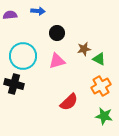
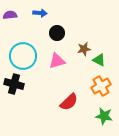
blue arrow: moved 2 px right, 2 px down
green triangle: moved 1 px down
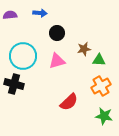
green triangle: rotated 24 degrees counterclockwise
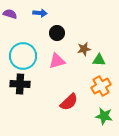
purple semicircle: moved 1 px up; rotated 24 degrees clockwise
black cross: moved 6 px right; rotated 12 degrees counterclockwise
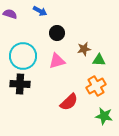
blue arrow: moved 2 px up; rotated 24 degrees clockwise
orange cross: moved 5 px left
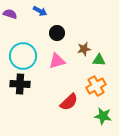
green star: moved 1 px left
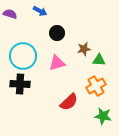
pink triangle: moved 2 px down
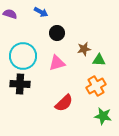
blue arrow: moved 1 px right, 1 px down
red semicircle: moved 5 px left, 1 px down
